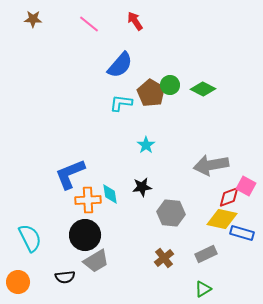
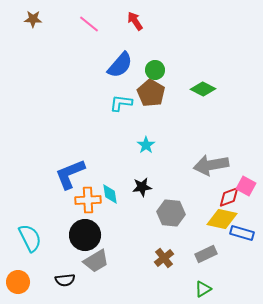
green circle: moved 15 px left, 15 px up
black semicircle: moved 3 px down
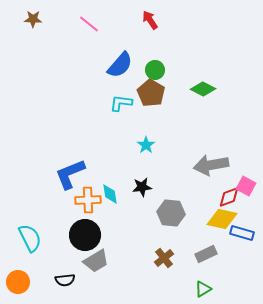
red arrow: moved 15 px right, 1 px up
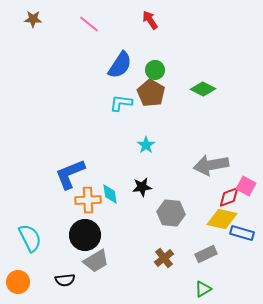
blue semicircle: rotated 8 degrees counterclockwise
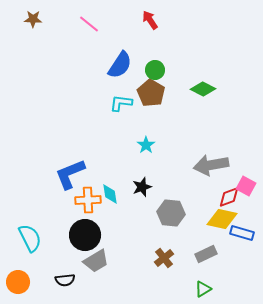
black star: rotated 12 degrees counterclockwise
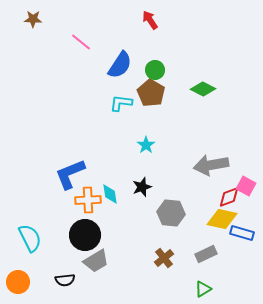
pink line: moved 8 px left, 18 px down
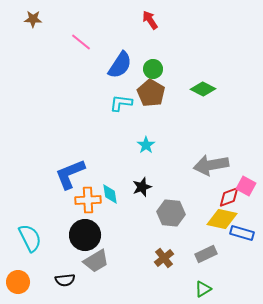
green circle: moved 2 px left, 1 px up
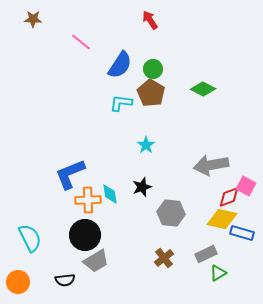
green triangle: moved 15 px right, 16 px up
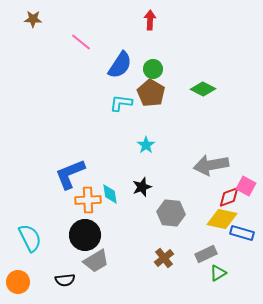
red arrow: rotated 36 degrees clockwise
